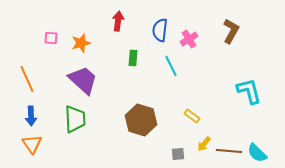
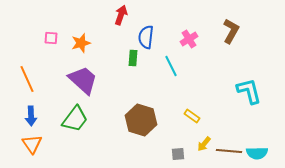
red arrow: moved 3 px right, 6 px up; rotated 12 degrees clockwise
blue semicircle: moved 14 px left, 7 px down
green trapezoid: rotated 40 degrees clockwise
cyan semicircle: rotated 45 degrees counterclockwise
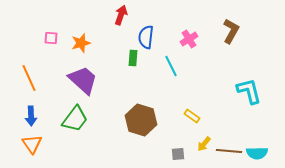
orange line: moved 2 px right, 1 px up
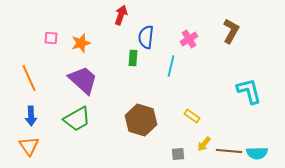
cyan line: rotated 40 degrees clockwise
green trapezoid: moved 2 px right; rotated 24 degrees clockwise
orange triangle: moved 3 px left, 2 px down
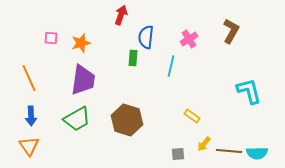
purple trapezoid: rotated 56 degrees clockwise
brown hexagon: moved 14 px left
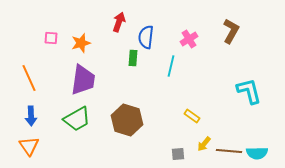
red arrow: moved 2 px left, 7 px down
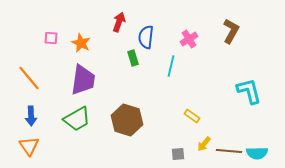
orange star: rotated 30 degrees counterclockwise
green rectangle: rotated 21 degrees counterclockwise
orange line: rotated 16 degrees counterclockwise
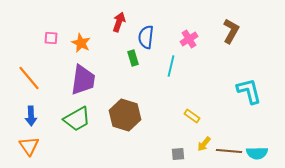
brown hexagon: moved 2 px left, 5 px up
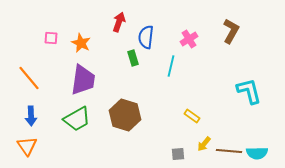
orange triangle: moved 2 px left
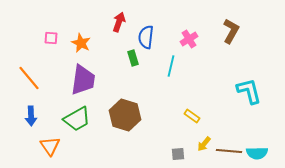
orange triangle: moved 23 px right
